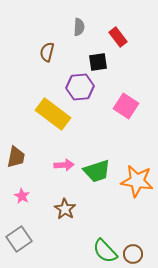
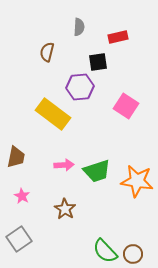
red rectangle: rotated 66 degrees counterclockwise
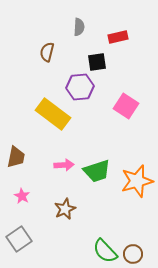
black square: moved 1 px left
orange star: rotated 24 degrees counterclockwise
brown star: rotated 15 degrees clockwise
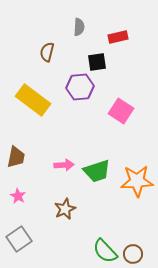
pink square: moved 5 px left, 5 px down
yellow rectangle: moved 20 px left, 14 px up
orange star: rotated 12 degrees clockwise
pink star: moved 4 px left
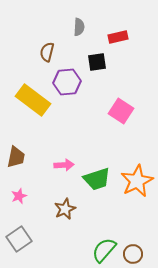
purple hexagon: moved 13 px left, 5 px up
green trapezoid: moved 8 px down
orange star: rotated 24 degrees counterclockwise
pink star: moved 1 px right; rotated 21 degrees clockwise
green semicircle: moved 1 px left, 1 px up; rotated 84 degrees clockwise
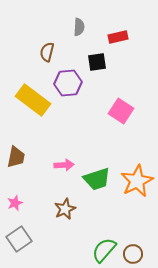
purple hexagon: moved 1 px right, 1 px down
pink star: moved 4 px left, 7 px down
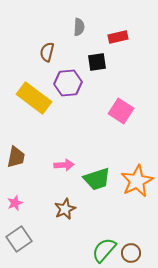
yellow rectangle: moved 1 px right, 2 px up
brown circle: moved 2 px left, 1 px up
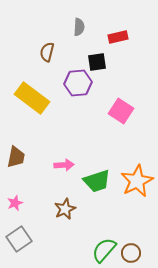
purple hexagon: moved 10 px right
yellow rectangle: moved 2 px left
green trapezoid: moved 2 px down
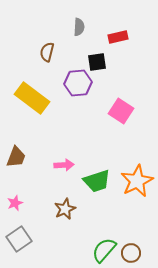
brown trapezoid: rotated 10 degrees clockwise
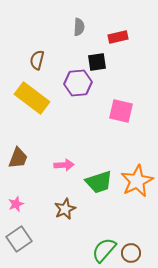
brown semicircle: moved 10 px left, 8 px down
pink square: rotated 20 degrees counterclockwise
brown trapezoid: moved 2 px right, 1 px down
green trapezoid: moved 2 px right, 1 px down
pink star: moved 1 px right, 1 px down
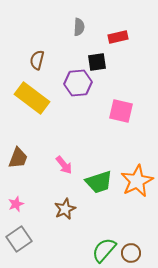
pink arrow: rotated 54 degrees clockwise
